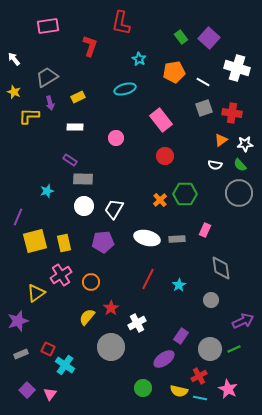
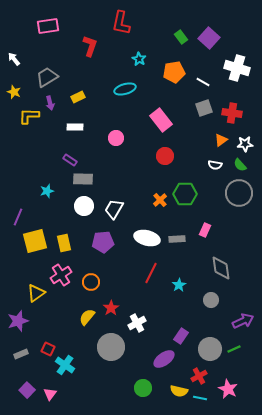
red line at (148, 279): moved 3 px right, 6 px up
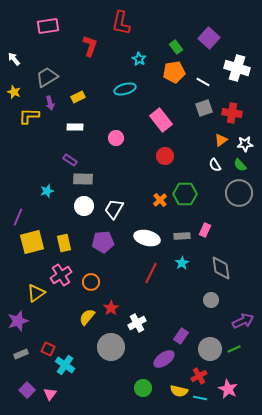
green rectangle at (181, 37): moved 5 px left, 10 px down
white semicircle at (215, 165): rotated 48 degrees clockwise
gray rectangle at (177, 239): moved 5 px right, 3 px up
yellow square at (35, 241): moved 3 px left, 1 px down
cyan star at (179, 285): moved 3 px right, 22 px up
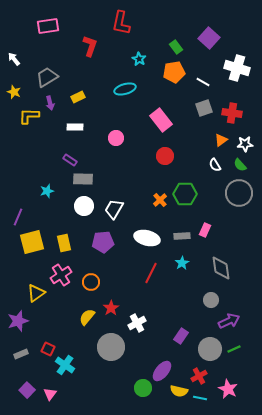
purple arrow at (243, 321): moved 14 px left
purple ellipse at (164, 359): moved 2 px left, 12 px down; rotated 15 degrees counterclockwise
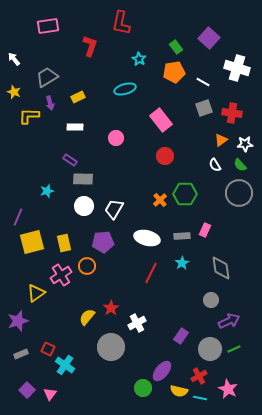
orange circle at (91, 282): moved 4 px left, 16 px up
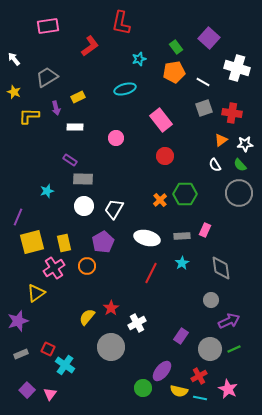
red L-shape at (90, 46): rotated 35 degrees clockwise
cyan star at (139, 59): rotated 24 degrees clockwise
purple arrow at (50, 103): moved 6 px right, 5 px down
purple pentagon at (103, 242): rotated 25 degrees counterclockwise
pink cross at (61, 275): moved 7 px left, 7 px up
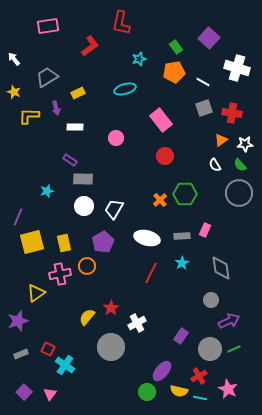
yellow rectangle at (78, 97): moved 4 px up
pink cross at (54, 268): moved 6 px right, 6 px down; rotated 20 degrees clockwise
green circle at (143, 388): moved 4 px right, 4 px down
purple square at (27, 390): moved 3 px left, 2 px down
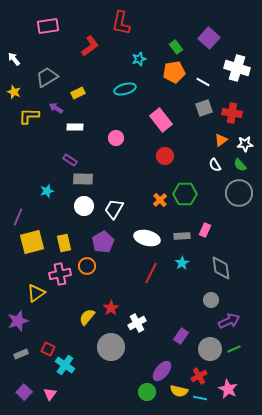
purple arrow at (56, 108): rotated 136 degrees clockwise
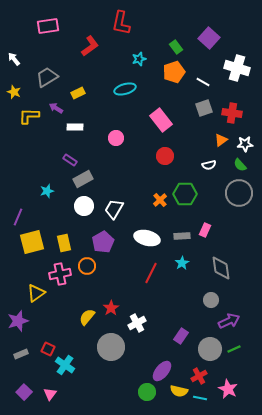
orange pentagon at (174, 72): rotated 10 degrees counterclockwise
white semicircle at (215, 165): moved 6 px left; rotated 72 degrees counterclockwise
gray rectangle at (83, 179): rotated 30 degrees counterclockwise
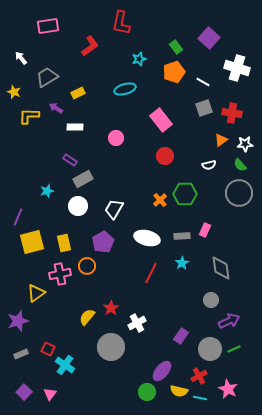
white arrow at (14, 59): moved 7 px right, 1 px up
white circle at (84, 206): moved 6 px left
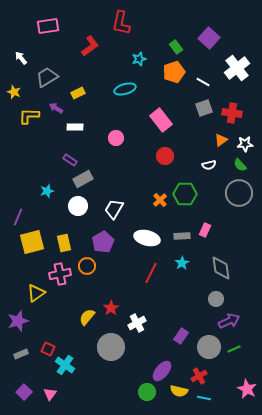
white cross at (237, 68): rotated 35 degrees clockwise
gray circle at (211, 300): moved 5 px right, 1 px up
gray circle at (210, 349): moved 1 px left, 2 px up
pink star at (228, 389): moved 19 px right
cyan line at (200, 398): moved 4 px right
